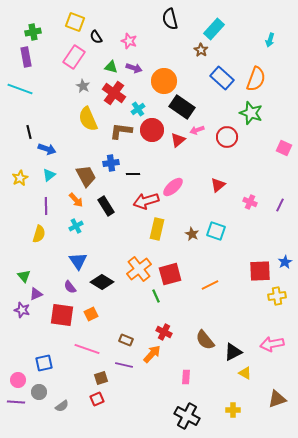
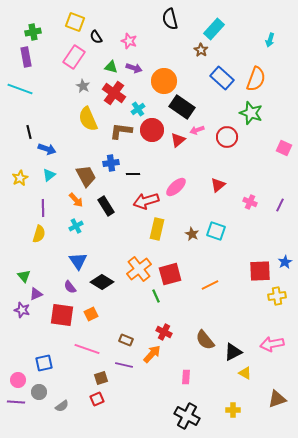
pink ellipse at (173, 187): moved 3 px right
purple line at (46, 206): moved 3 px left, 2 px down
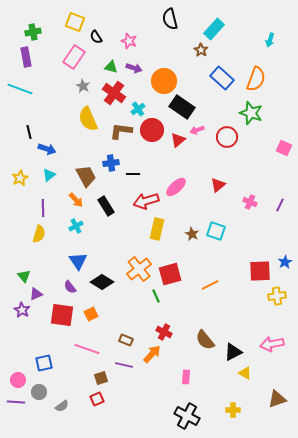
purple star at (22, 310): rotated 14 degrees clockwise
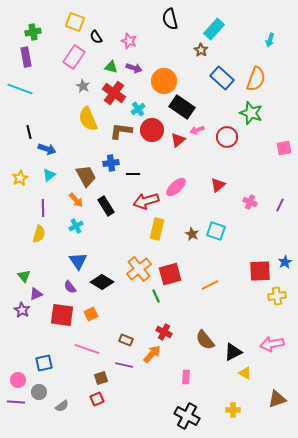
pink square at (284, 148): rotated 35 degrees counterclockwise
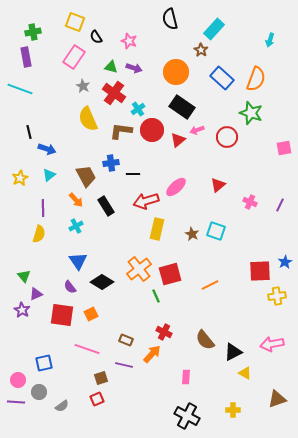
orange circle at (164, 81): moved 12 px right, 9 px up
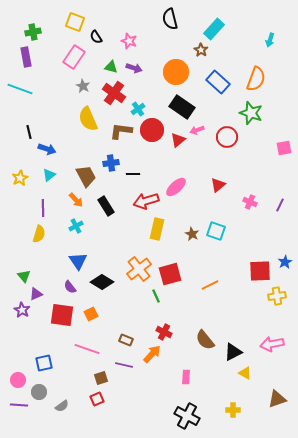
blue rectangle at (222, 78): moved 4 px left, 4 px down
purple line at (16, 402): moved 3 px right, 3 px down
